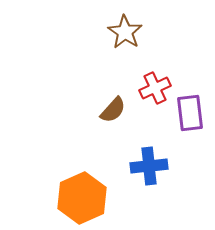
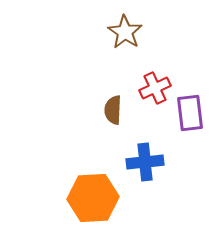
brown semicircle: rotated 140 degrees clockwise
blue cross: moved 4 px left, 4 px up
orange hexagon: moved 11 px right; rotated 21 degrees clockwise
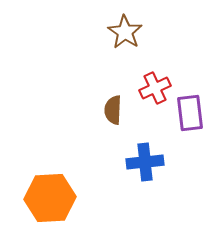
orange hexagon: moved 43 px left
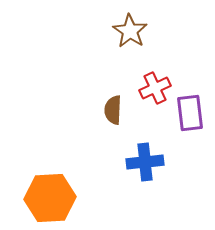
brown star: moved 5 px right, 1 px up
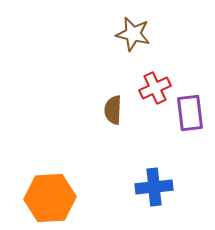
brown star: moved 3 px right, 3 px down; rotated 20 degrees counterclockwise
blue cross: moved 9 px right, 25 px down
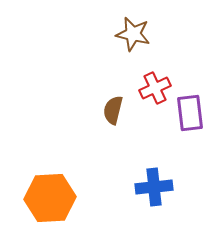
brown semicircle: rotated 12 degrees clockwise
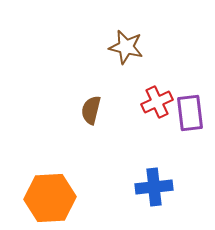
brown star: moved 7 px left, 13 px down
red cross: moved 2 px right, 14 px down
brown semicircle: moved 22 px left
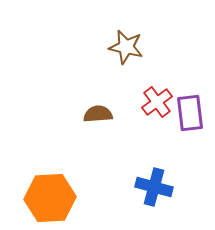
red cross: rotated 12 degrees counterclockwise
brown semicircle: moved 7 px right, 4 px down; rotated 72 degrees clockwise
blue cross: rotated 21 degrees clockwise
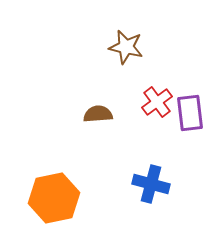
blue cross: moved 3 px left, 3 px up
orange hexagon: moved 4 px right; rotated 9 degrees counterclockwise
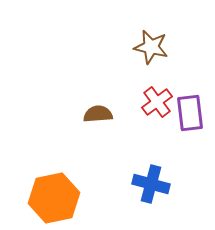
brown star: moved 25 px right
